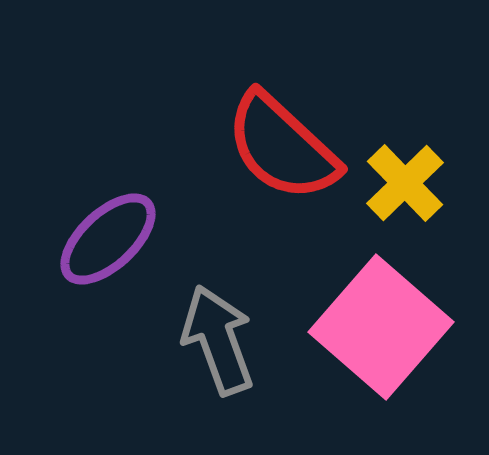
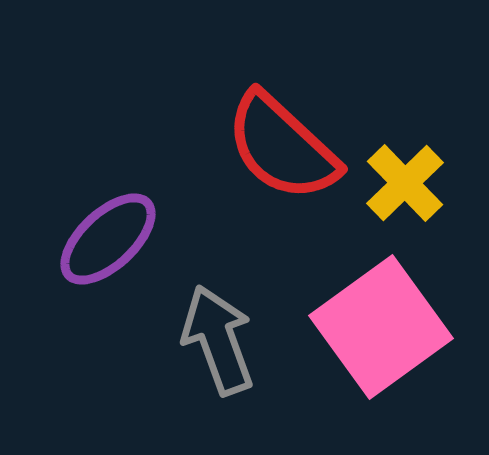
pink square: rotated 13 degrees clockwise
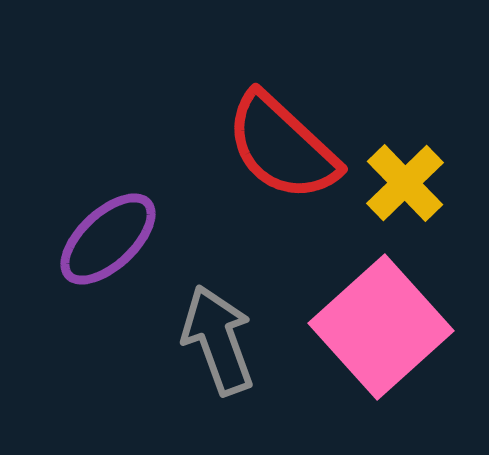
pink square: rotated 6 degrees counterclockwise
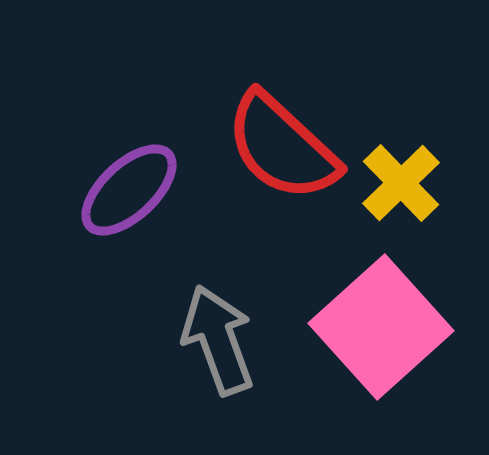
yellow cross: moved 4 px left
purple ellipse: moved 21 px right, 49 px up
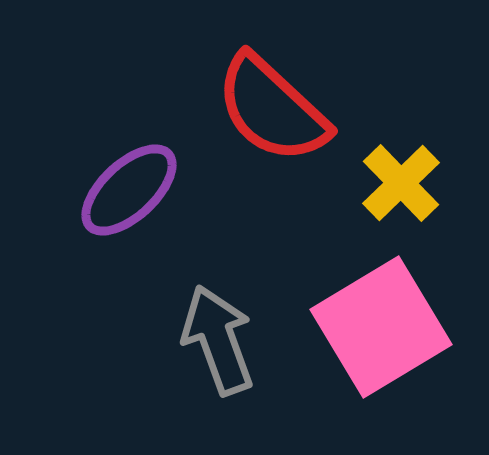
red semicircle: moved 10 px left, 38 px up
pink square: rotated 11 degrees clockwise
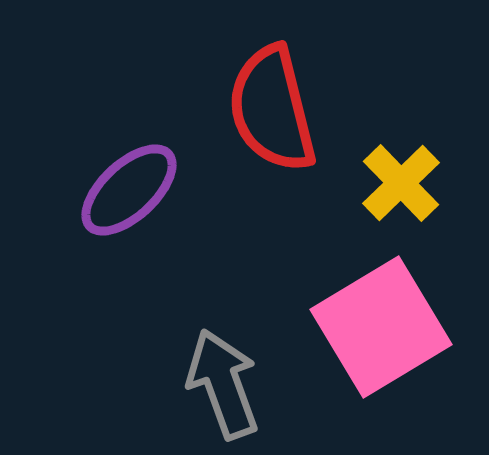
red semicircle: rotated 33 degrees clockwise
gray arrow: moved 5 px right, 44 px down
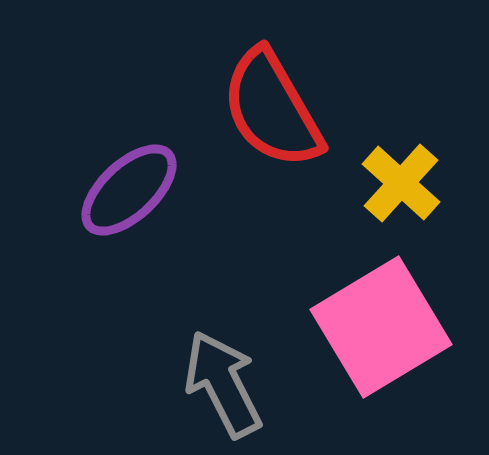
red semicircle: rotated 16 degrees counterclockwise
yellow cross: rotated 4 degrees counterclockwise
gray arrow: rotated 7 degrees counterclockwise
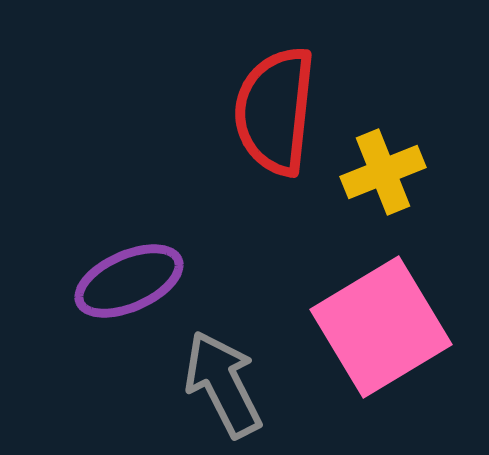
red semicircle: moved 3 px right, 2 px down; rotated 36 degrees clockwise
yellow cross: moved 18 px left, 11 px up; rotated 26 degrees clockwise
purple ellipse: moved 91 px down; rotated 19 degrees clockwise
